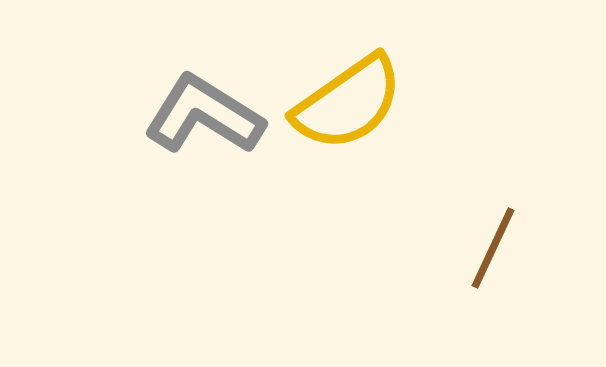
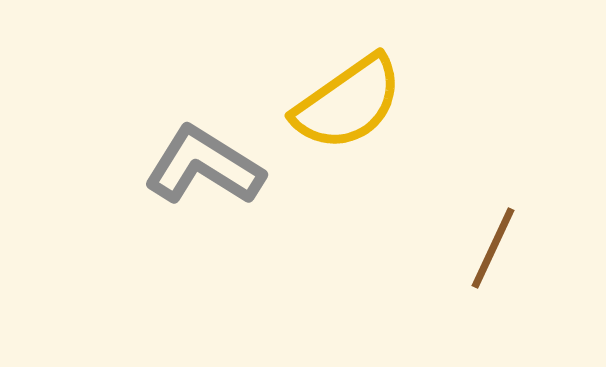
gray L-shape: moved 51 px down
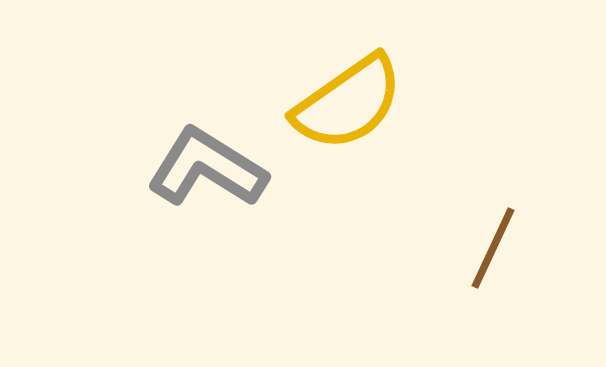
gray L-shape: moved 3 px right, 2 px down
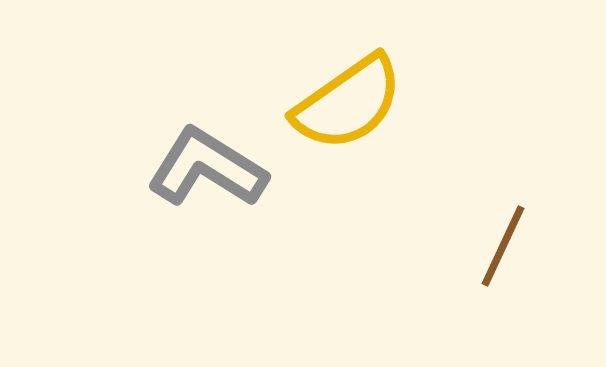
brown line: moved 10 px right, 2 px up
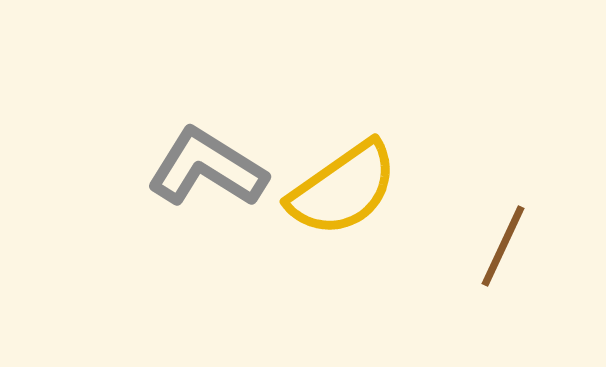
yellow semicircle: moved 5 px left, 86 px down
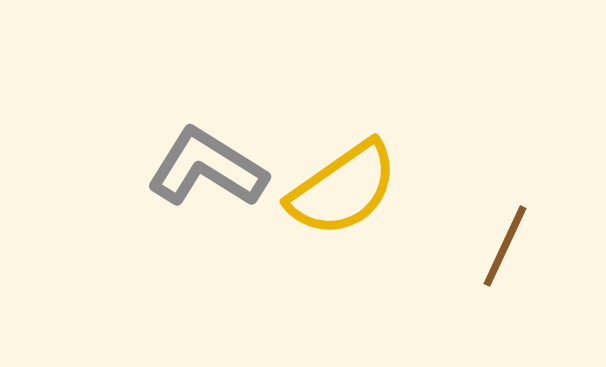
brown line: moved 2 px right
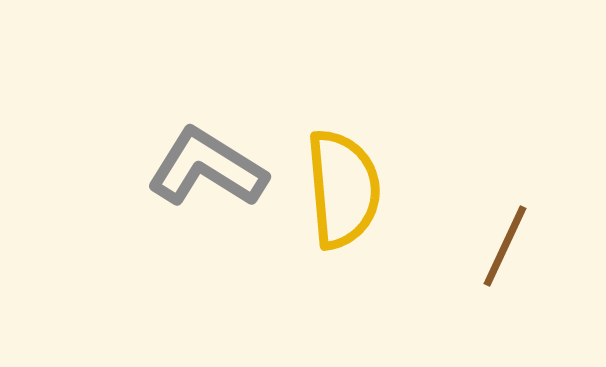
yellow semicircle: rotated 60 degrees counterclockwise
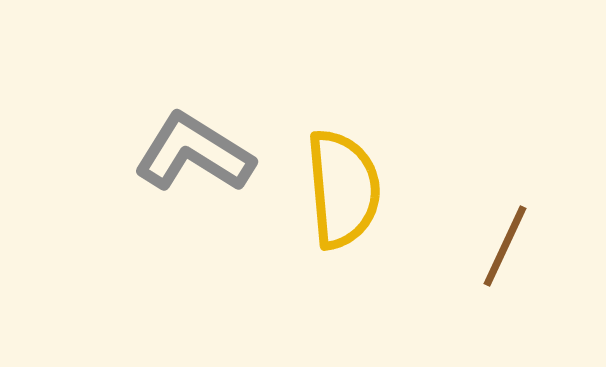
gray L-shape: moved 13 px left, 15 px up
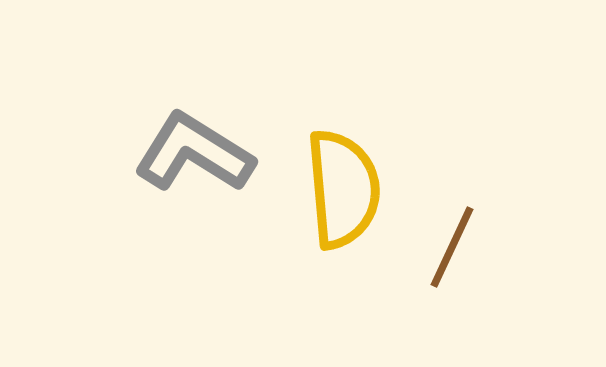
brown line: moved 53 px left, 1 px down
